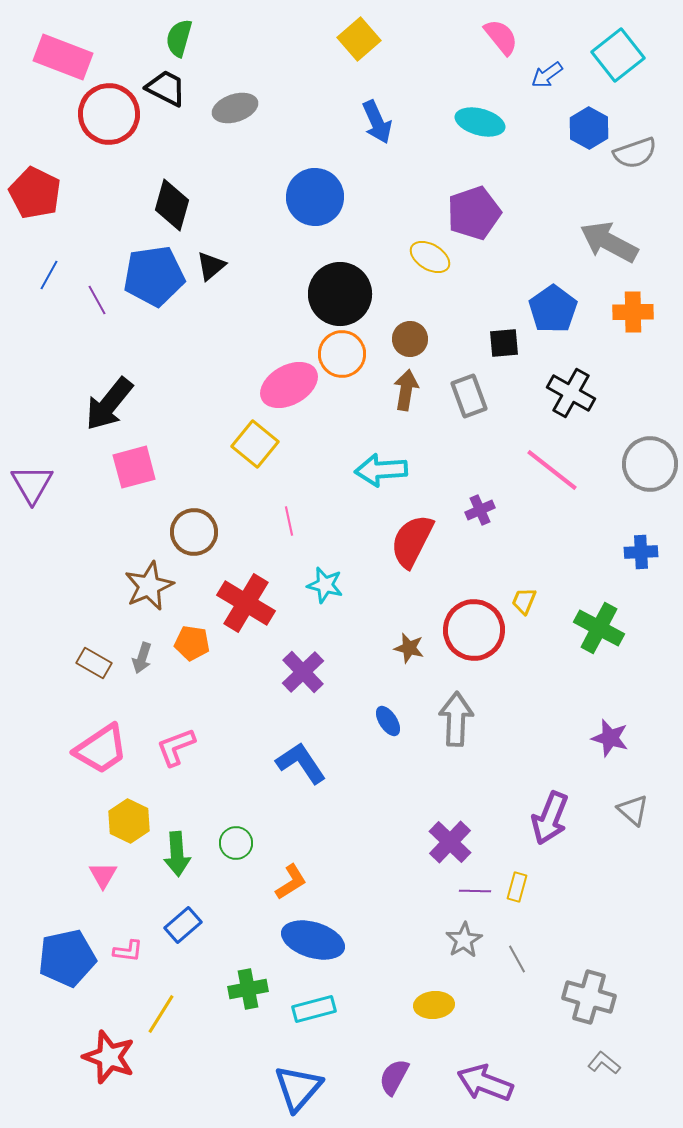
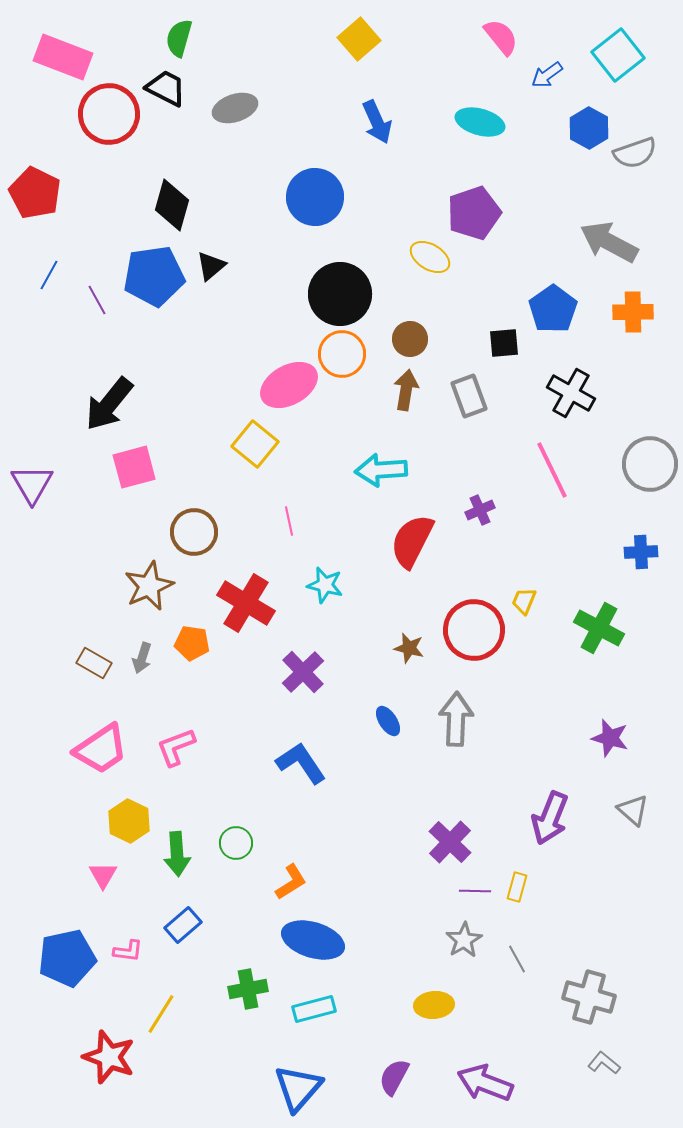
pink line at (552, 470): rotated 26 degrees clockwise
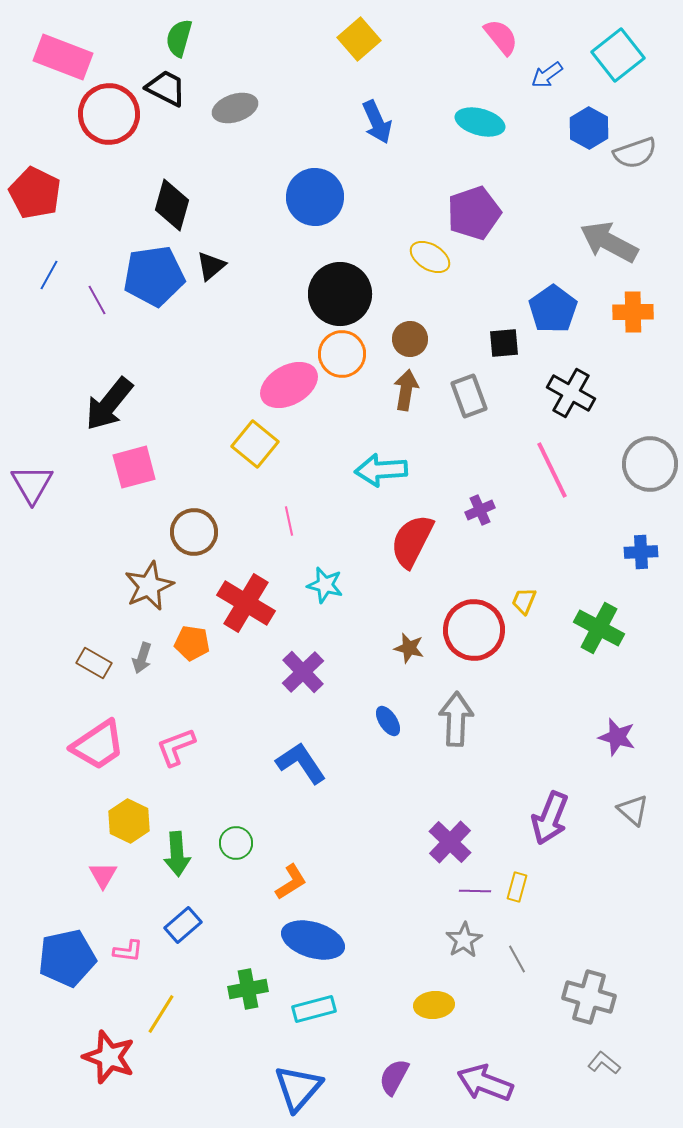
purple star at (610, 738): moved 7 px right, 1 px up
pink trapezoid at (101, 749): moved 3 px left, 4 px up
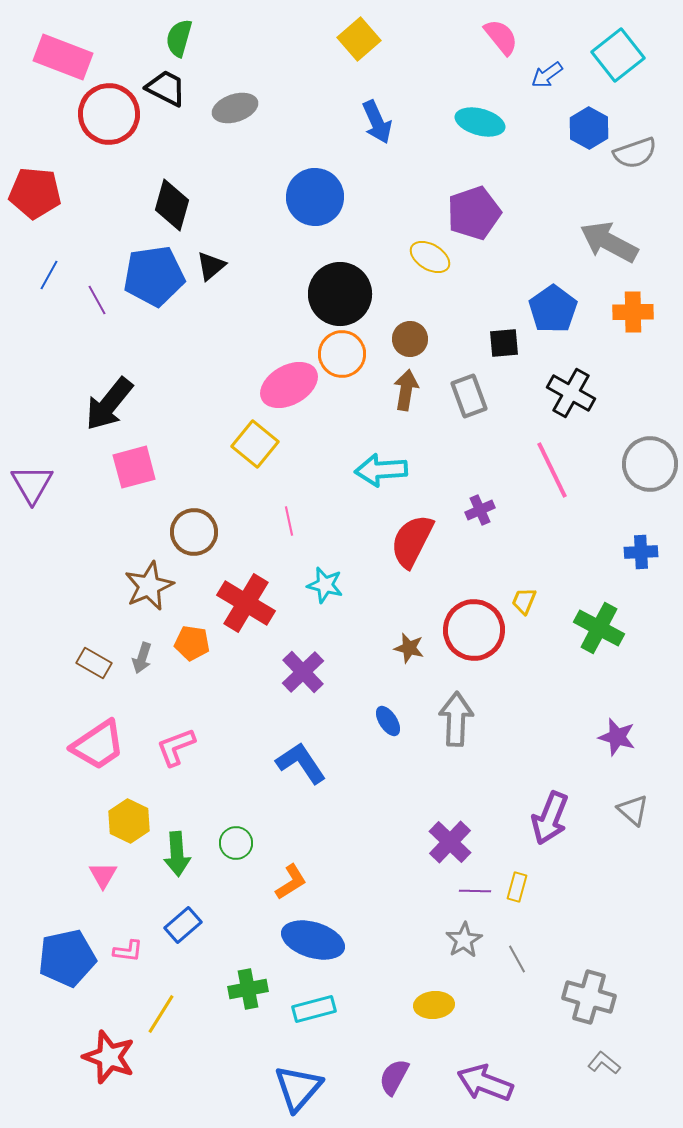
red pentagon at (35, 193): rotated 21 degrees counterclockwise
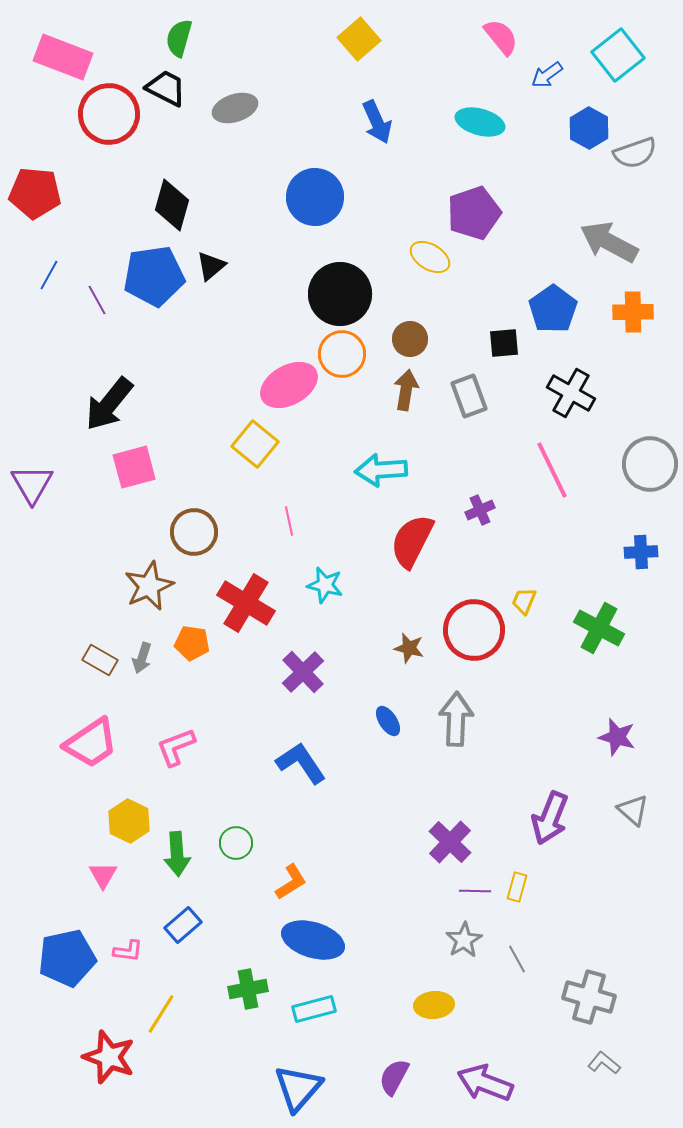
brown rectangle at (94, 663): moved 6 px right, 3 px up
pink trapezoid at (98, 745): moved 7 px left, 2 px up
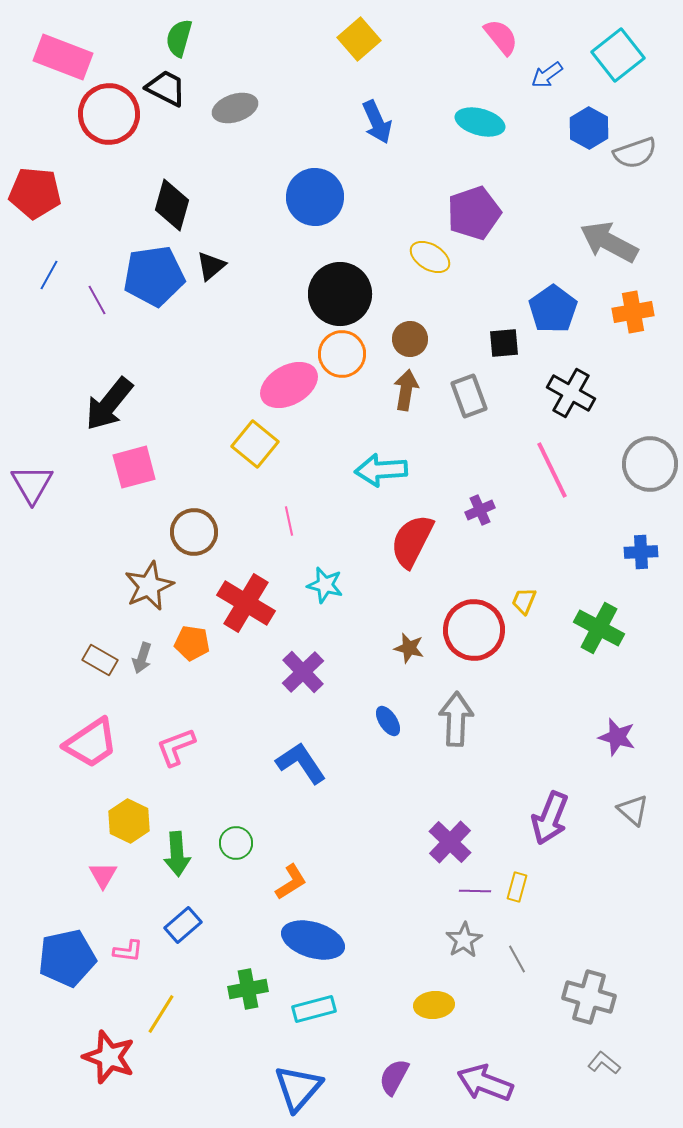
orange cross at (633, 312): rotated 9 degrees counterclockwise
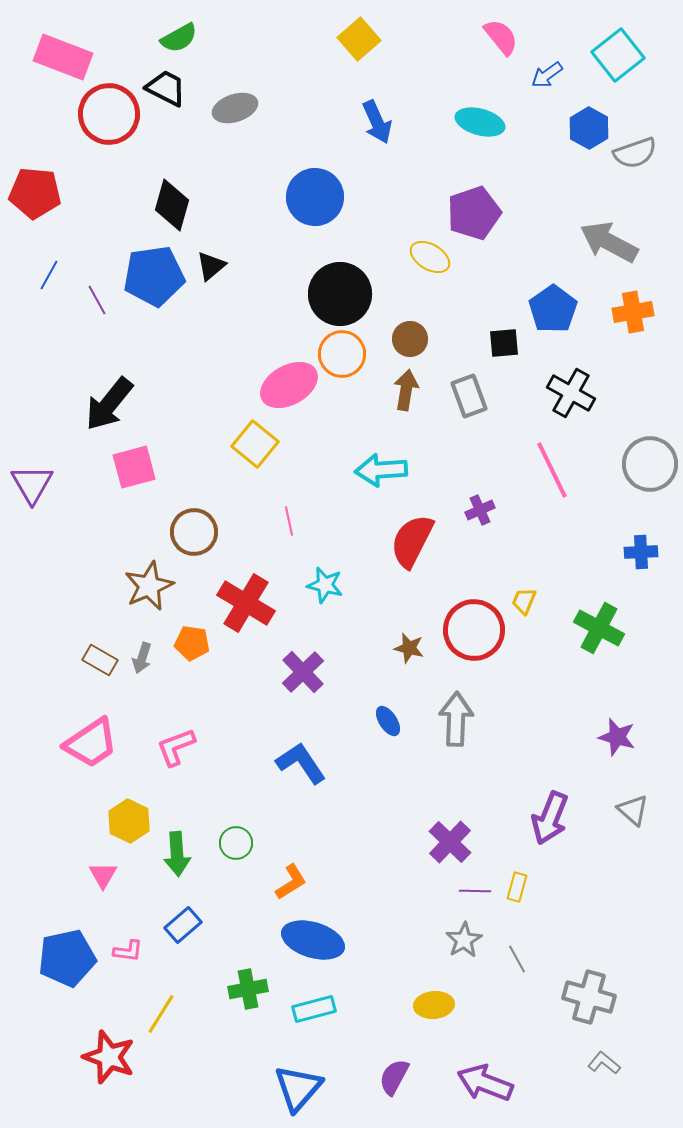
green semicircle at (179, 38): rotated 135 degrees counterclockwise
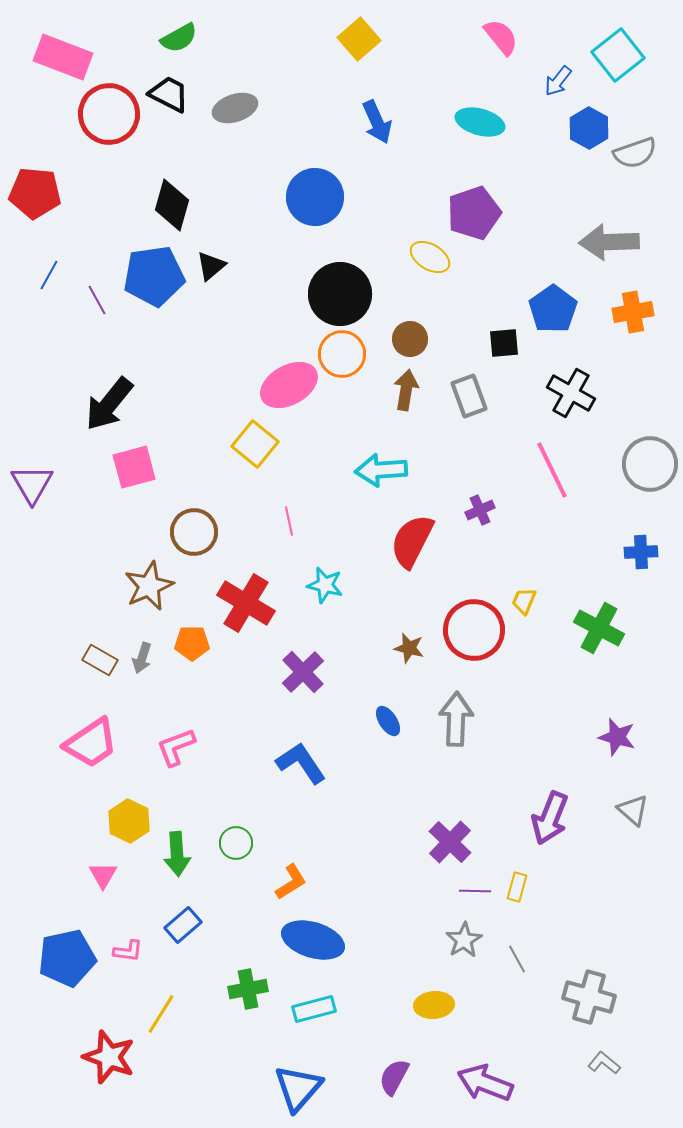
blue arrow at (547, 75): moved 11 px right, 6 px down; rotated 16 degrees counterclockwise
black trapezoid at (166, 88): moved 3 px right, 6 px down
gray arrow at (609, 242): rotated 30 degrees counterclockwise
orange pentagon at (192, 643): rotated 8 degrees counterclockwise
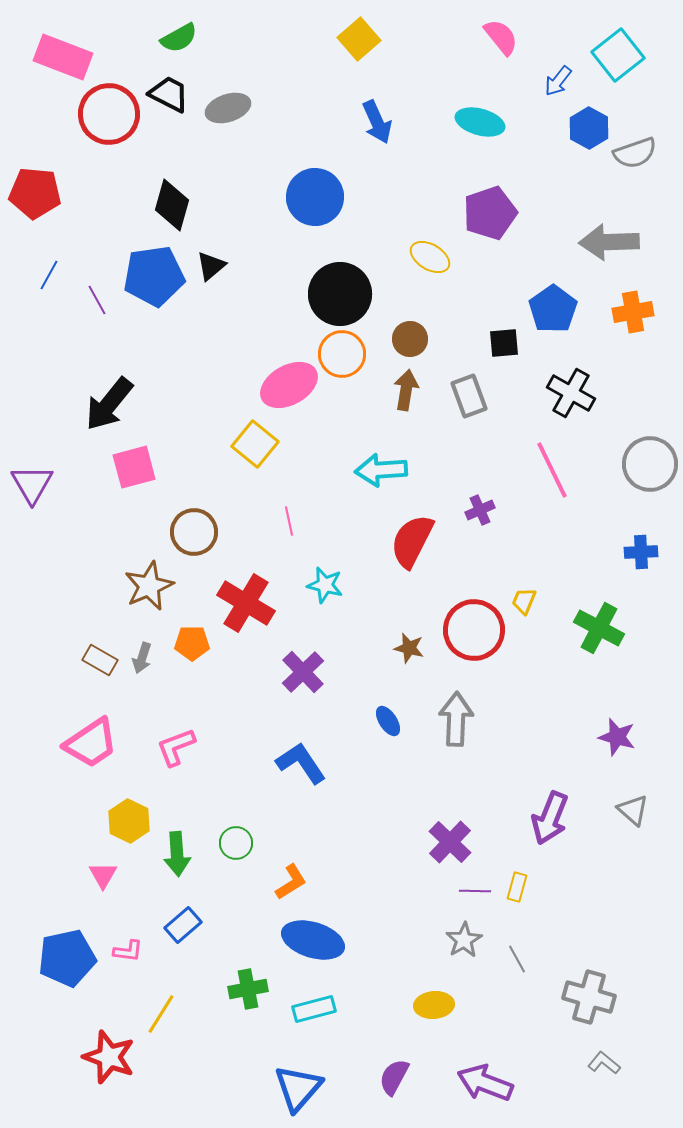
gray ellipse at (235, 108): moved 7 px left
purple pentagon at (474, 213): moved 16 px right
